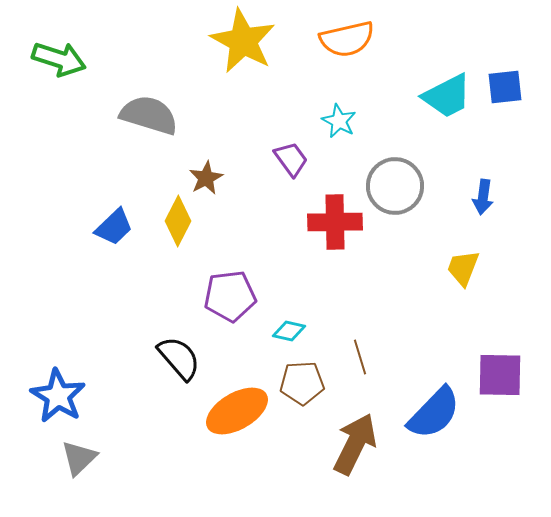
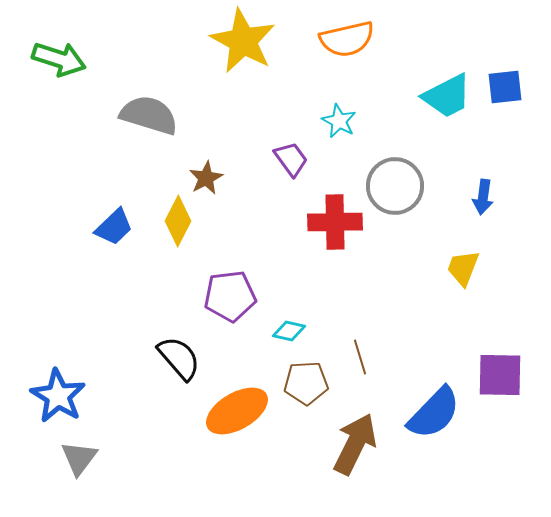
brown pentagon: moved 4 px right
gray triangle: rotated 9 degrees counterclockwise
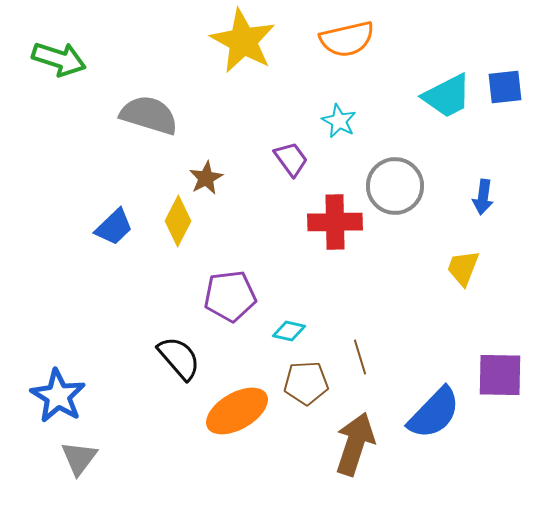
brown arrow: rotated 8 degrees counterclockwise
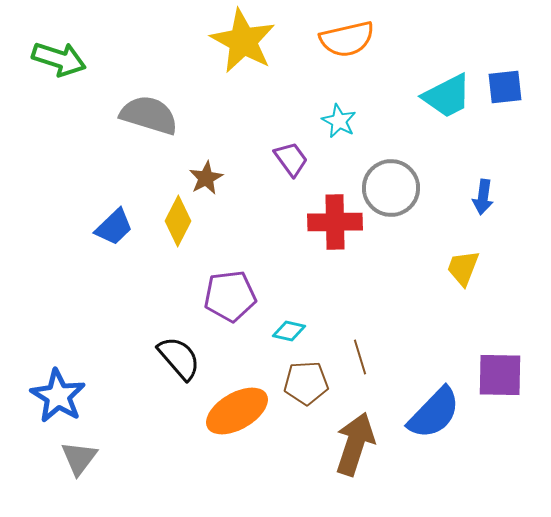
gray circle: moved 4 px left, 2 px down
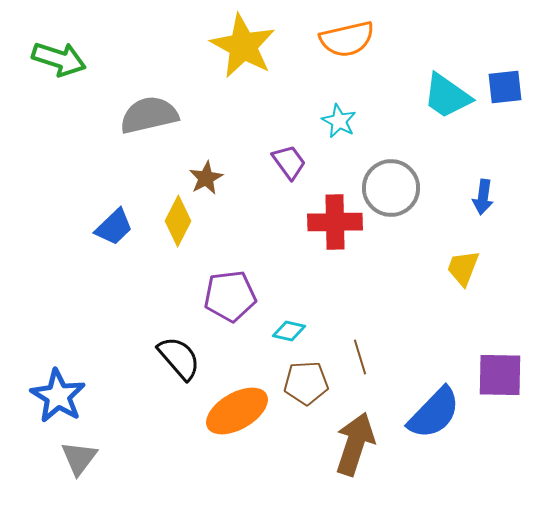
yellow star: moved 5 px down
cyan trapezoid: rotated 62 degrees clockwise
gray semicircle: rotated 30 degrees counterclockwise
purple trapezoid: moved 2 px left, 3 px down
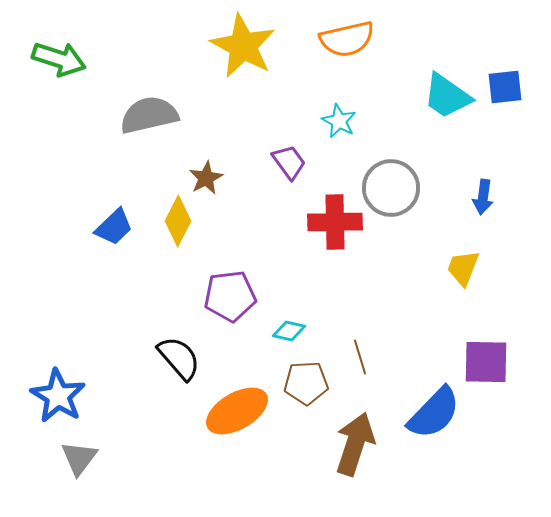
purple square: moved 14 px left, 13 px up
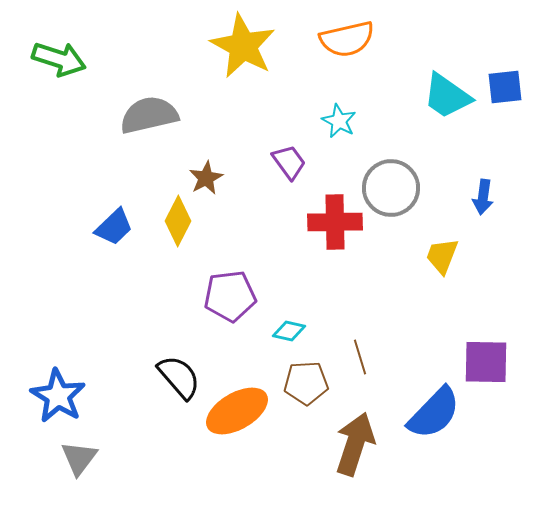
yellow trapezoid: moved 21 px left, 12 px up
black semicircle: moved 19 px down
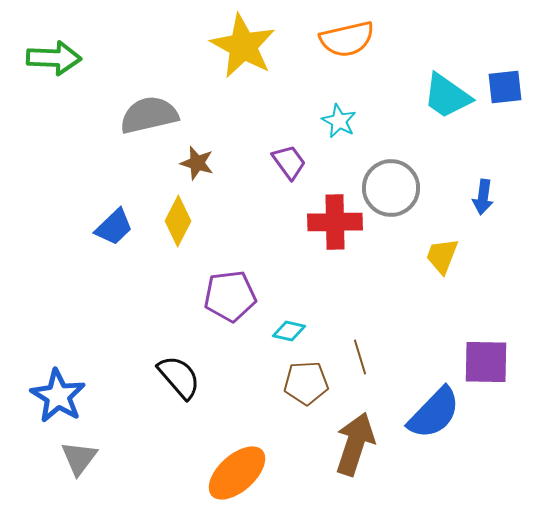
green arrow: moved 5 px left, 1 px up; rotated 16 degrees counterclockwise
brown star: moved 9 px left, 15 px up; rotated 28 degrees counterclockwise
orange ellipse: moved 62 px down; rotated 12 degrees counterclockwise
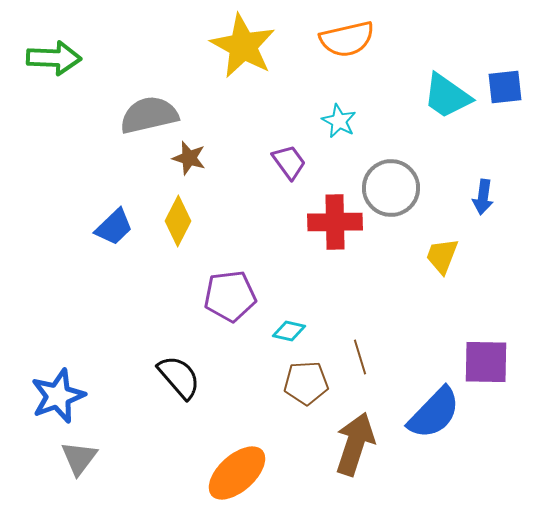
brown star: moved 8 px left, 5 px up
blue star: rotated 20 degrees clockwise
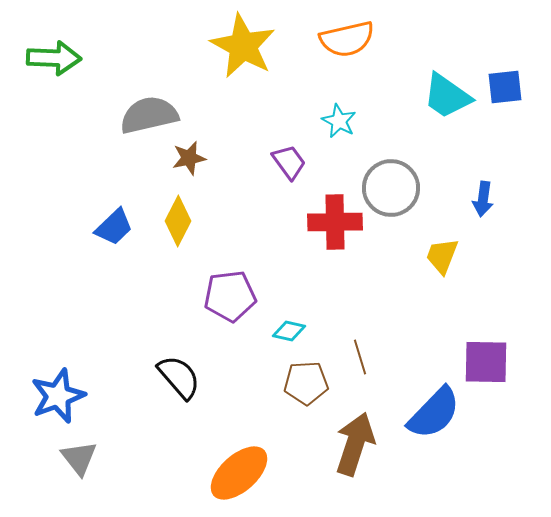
brown star: rotated 28 degrees counterclockwise
blue arrow: moved 2 px down
gray triangle: rotated 15 degrees counterclockwise
orange ellipse: moved 2 px right
